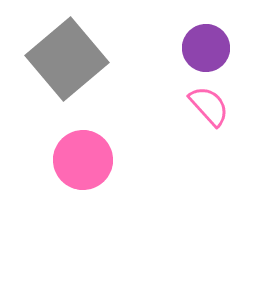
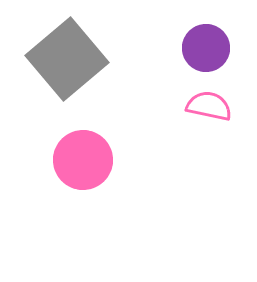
pink semicircle: rotated 36 degrees counterclockwise
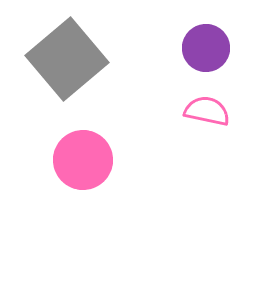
pink semicircle: moved 2 px left, 5 px down
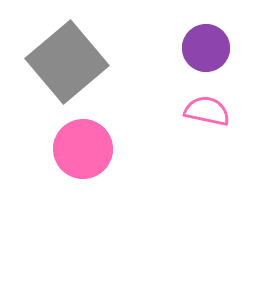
gray square: moved 3 px down
pink circle: moved 11 px up
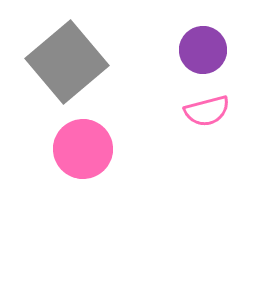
purple circle: moved 3 px left, 2 px down
pink semicircle: rotated 153 degrees clockwise
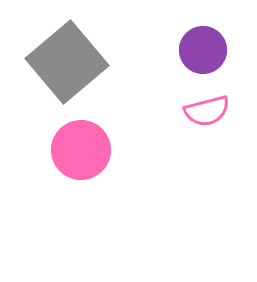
pink circle: moved 2 px left, 1 px down
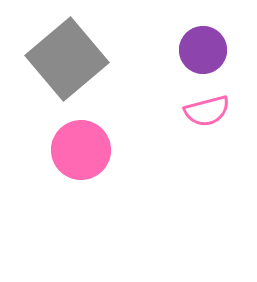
gray square: moved 3 px up
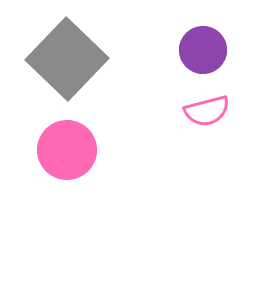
gray square: rotated 6 degrees counterclockwise
pink circle: moved 14 px left
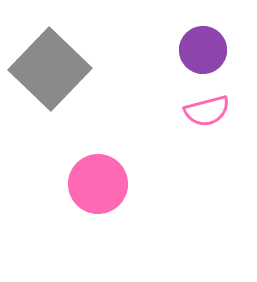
gray square: moved 17 px left, 10 px down
pink circle: moved 31 px right, 34 px down
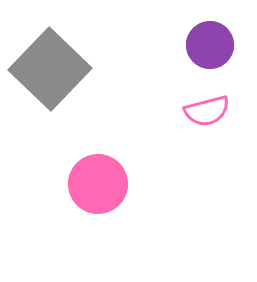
purple circle: moved 7 px right, 5 px up
